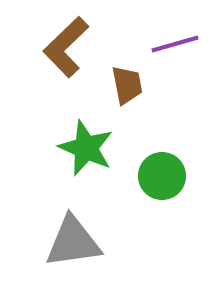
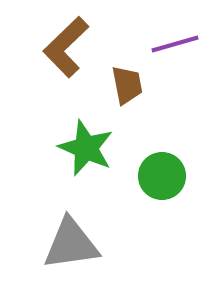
gray triangle: moved 2 px left, 2 px down
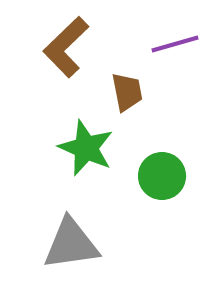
brown trapezoid: moved 7 px down
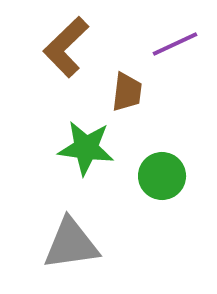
purple line: rotated 9 degrees counterclockwise
brown trapezoid: rotated 18 degrees clockwise
green star: rotated 16 degrees counterclockwise
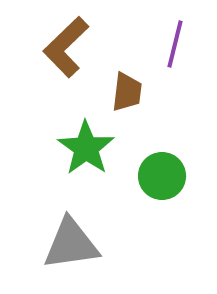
purple line: rotated 51 degrees counterclockwise
green star: rotated 28 degrees clockwise
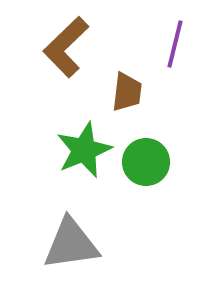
green star: moved 2 px left, 2 px down; rotated 14 degrees clockwise
green circle: moved 16 px left, 14 px up
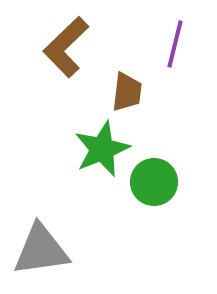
green star: moved 18 px right, 1 px up
green circle: moved 8 px right, 20 px down
gray triangle: moved 30 px left, 6 px down
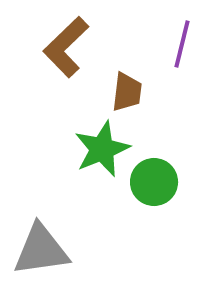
purple line: moved 7 px right
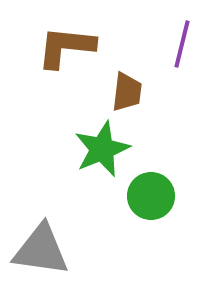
brown L-shape: rotated 50 degrees clockwise
green circle: moved 3 px left, 14 px down
gray triangle: rotated 16 degrees clockwise
